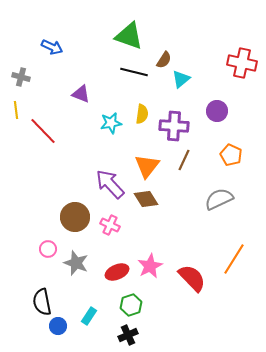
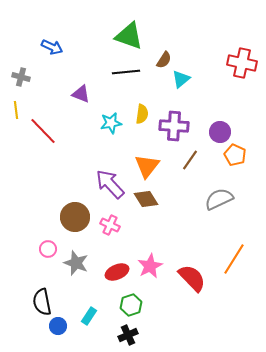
black line: moved 8 px left; rotated 20 degrees counterclockwise
purple circle: moved 3 px right, 21 px down
orange pentagon: moved 4 px right
brown line: moved 6 px right; rotated 10 degrees clockwise
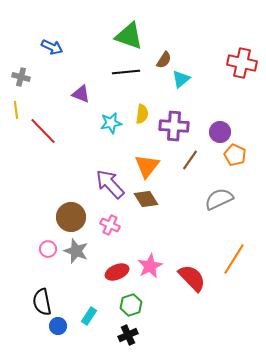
brown circle: moved 4 px left
gray star: moved 12 px up
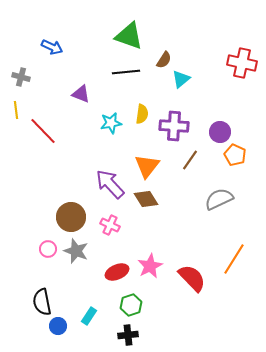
black cross: rotated 18 degrees clockwise
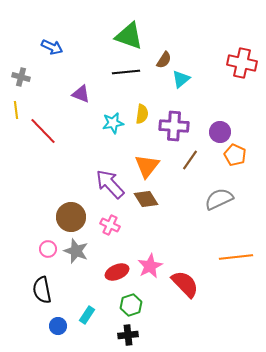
cyan star: moved 2 px right
orange line: moved 2 px right, 2 px up; rotated 52 degrees clockwise
red semicircle: moved 7 px left, 6 px down
black semicircle: moved 12 px up
cyan rectangle: moved 2 px left, 1 px up
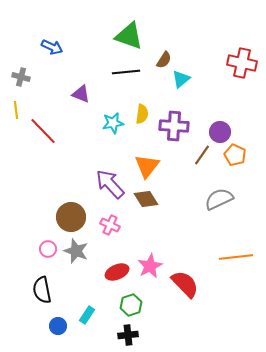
brown line: moved 12 px right, 5 px up
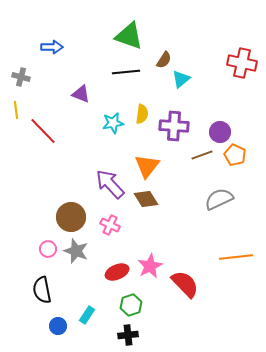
blue arrow: rotated 25 degrees counterclockwise
brown line: rotated 35 degrees clockwise
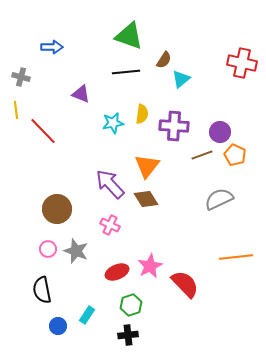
brown circle: moved 14 px left, 8 px up
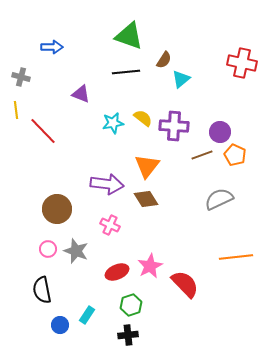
yellow semicircle: moved 1 px right, 4 px down; rotated 60 degrees counterclockwise
purple arrow: moved 3 px left; rotated 140 degrees clockwise
blue circle: moved 2 px right, 1 px up
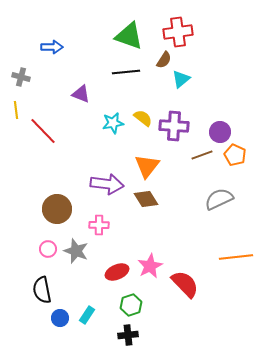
red cross: moved 64 px left, 31 px up; rotated 20 degrees counterclockwise
pink cross: moved 11 px left; rotated 24 degrees counterclockwise
blue circle: moved 7 px up
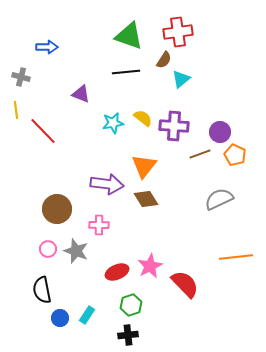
blue arrow: moved 5 px left
brown line: moved 2 px left, 1 px up
orange triangle: moved 3 px left
